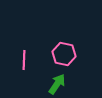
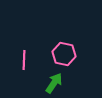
green arrow: moved 3 px left, 1 px up
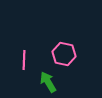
green arrow: moved 6 px left, 1 px up; rotated 65 degrees counterclockwise
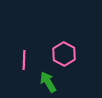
pink hexagon: rotated 15 degrees clockwise
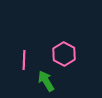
green arrow: moved 2 px left, 1 px up
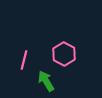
pink line: rotated 12 degrees clockwise
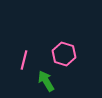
pink hexagon: rotated 10 degrees counterclockwise
